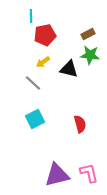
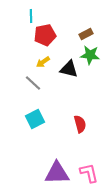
brown rectangle: moved 2 px left
purple triangle: moved 2 px up; rotated 12 degrees clockwise
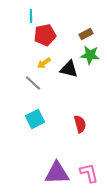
yellow arrow: moved 1 px right, 1 px down
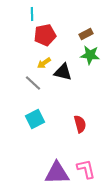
cyan line: moved 1 px right, 2 px up
black triangle: moved 6 px left, 3 px down
pink L-shape: moved 3 px left, 4 px up
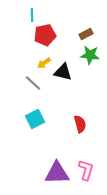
cyan line: moved 1 px down
pink L-shape: moved 1 px down; rotated 30 degrees clockwise
